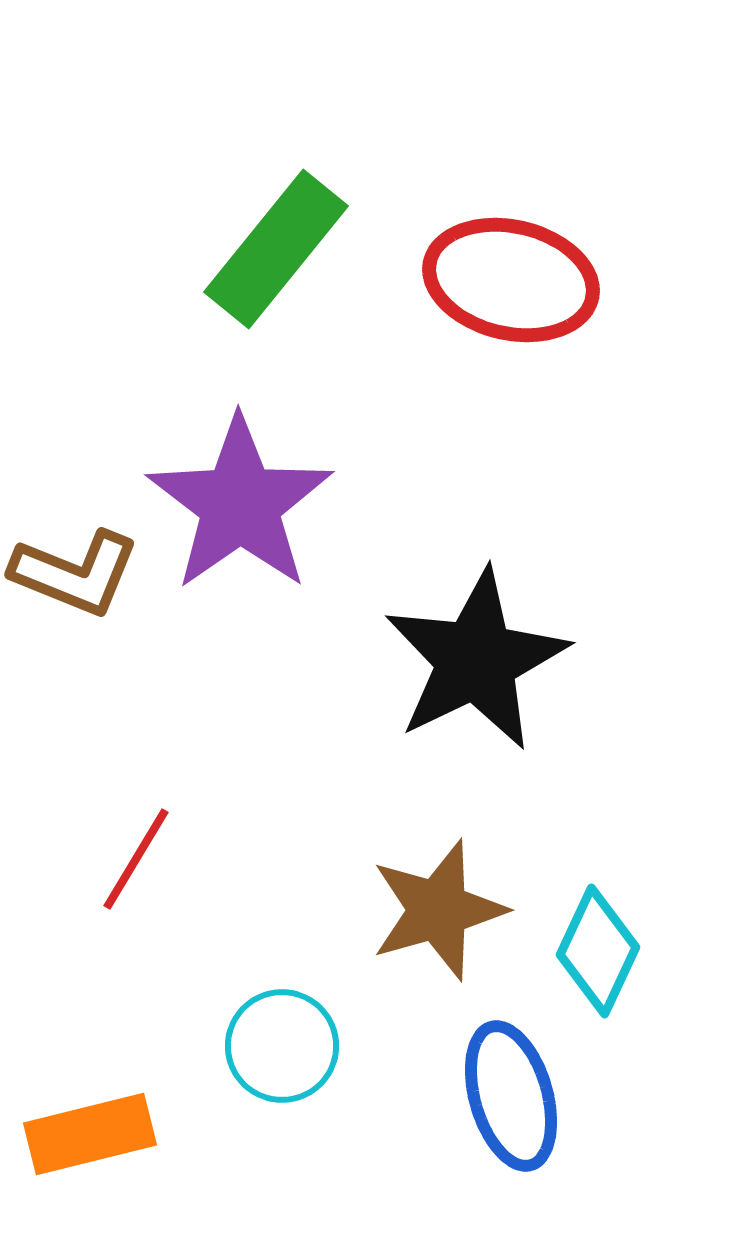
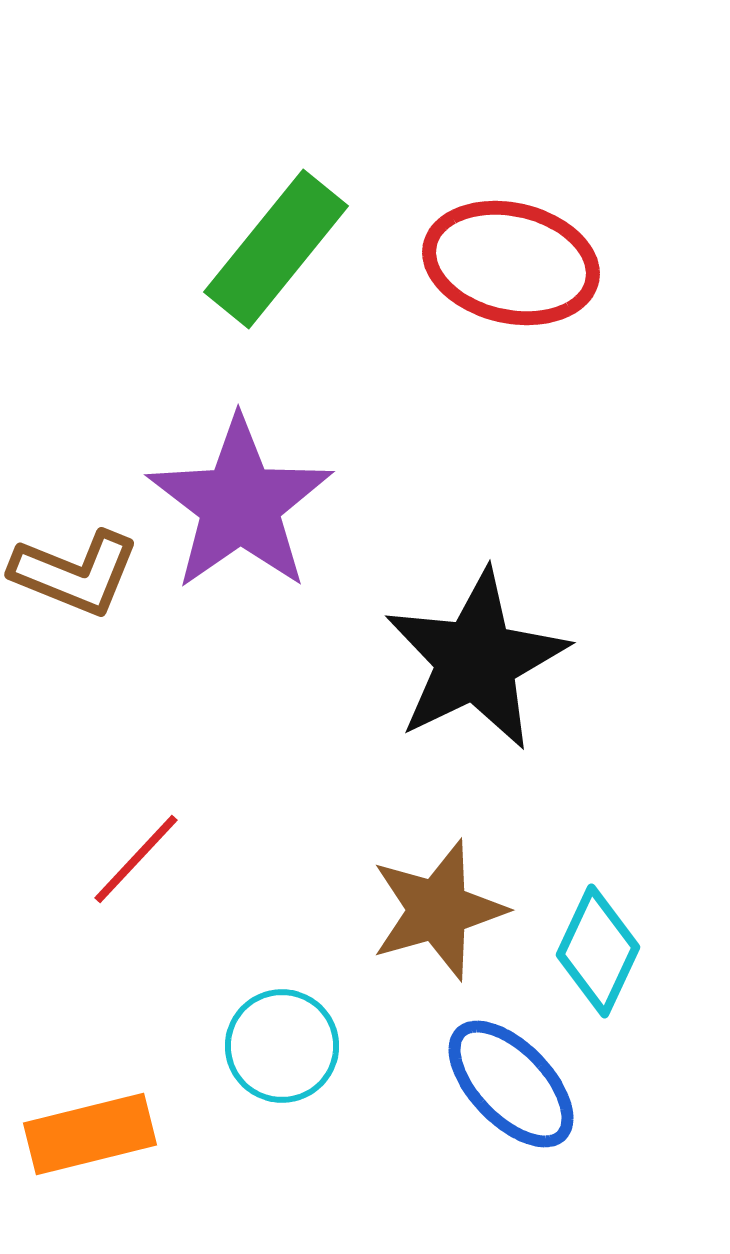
red ellipse: moved 17 px up
red line: rotated 12 degrees clockwise
blue ellipse: moved 12 px up; rotated 28 degrees counterclockwise
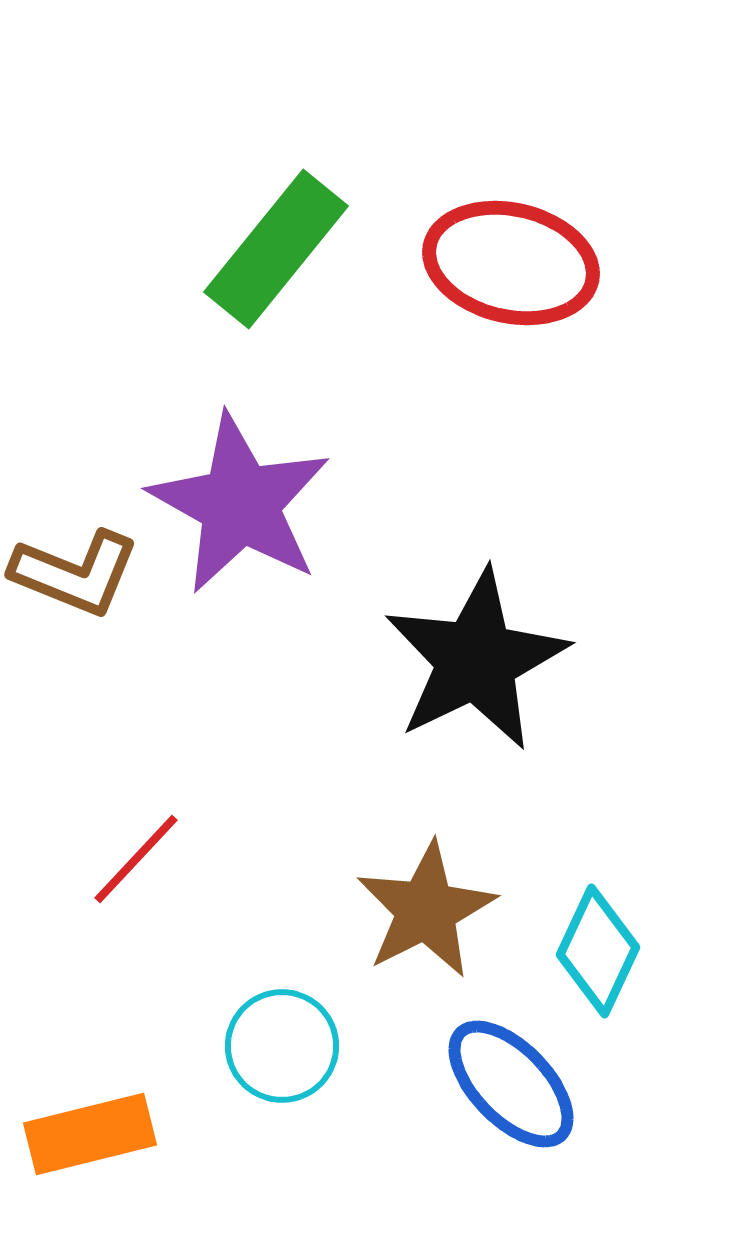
purple star: rotated 8 degrees counterclockwise
brown star: moved 12 px left; rotated 11 degrees counterclockwise
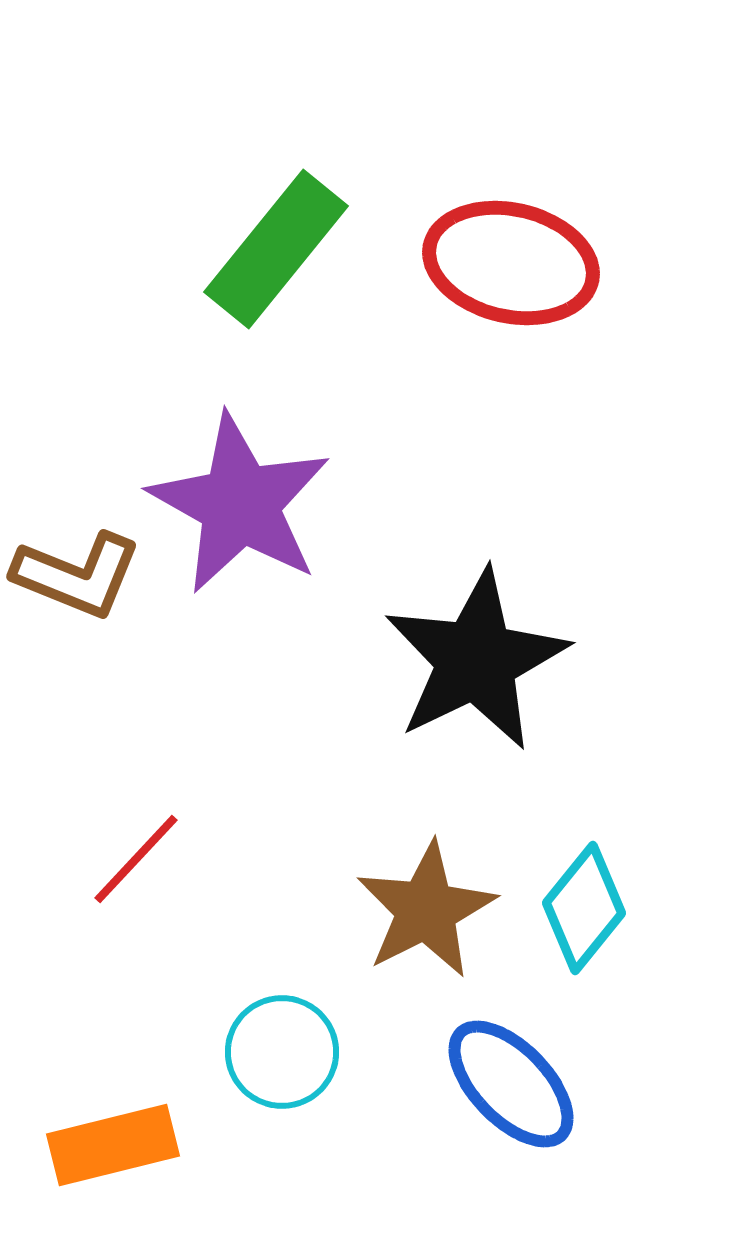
brown L-shape: moved 2 px right, 2 px down
cyan diamond: moved 14 px left, 43 px up; rotated 14 degrees clockwise
cyan circle: moved 6 px down
orange rectangle: moved 23 px right, 11 px down
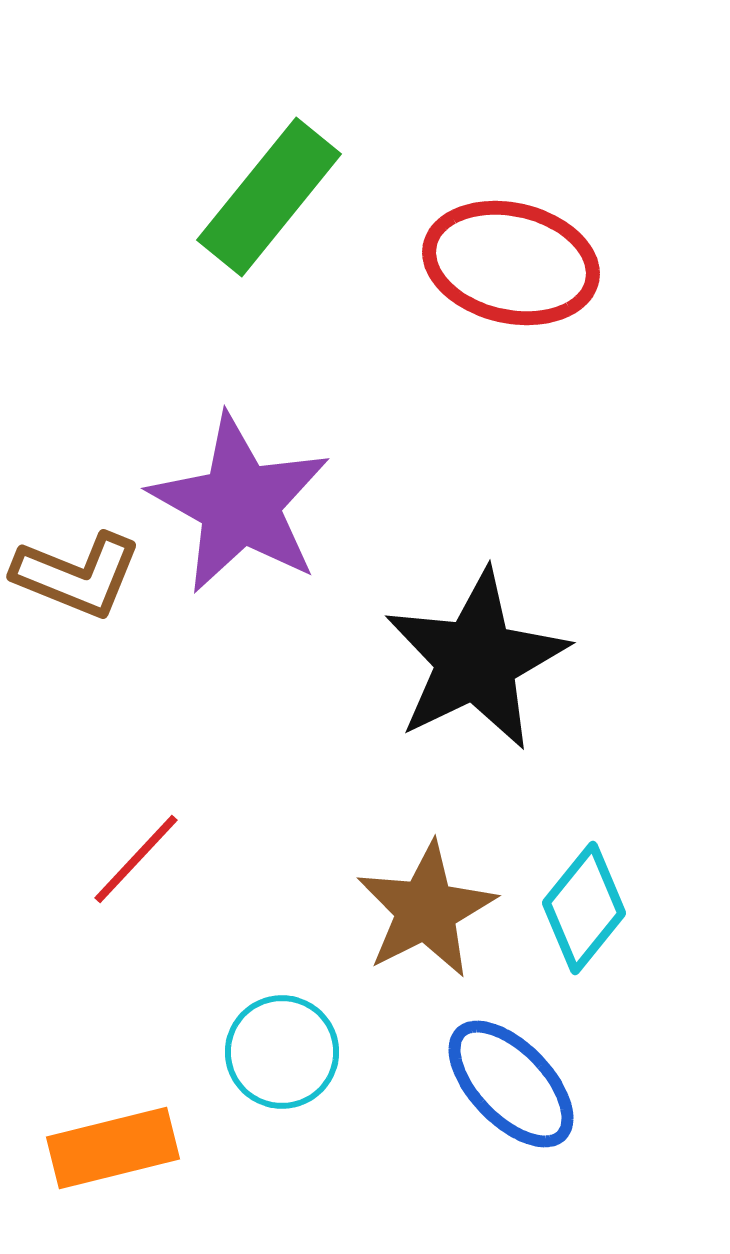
green rectangle: moved 7 px left, 52 px up
orange rectangle: moved 3 px down
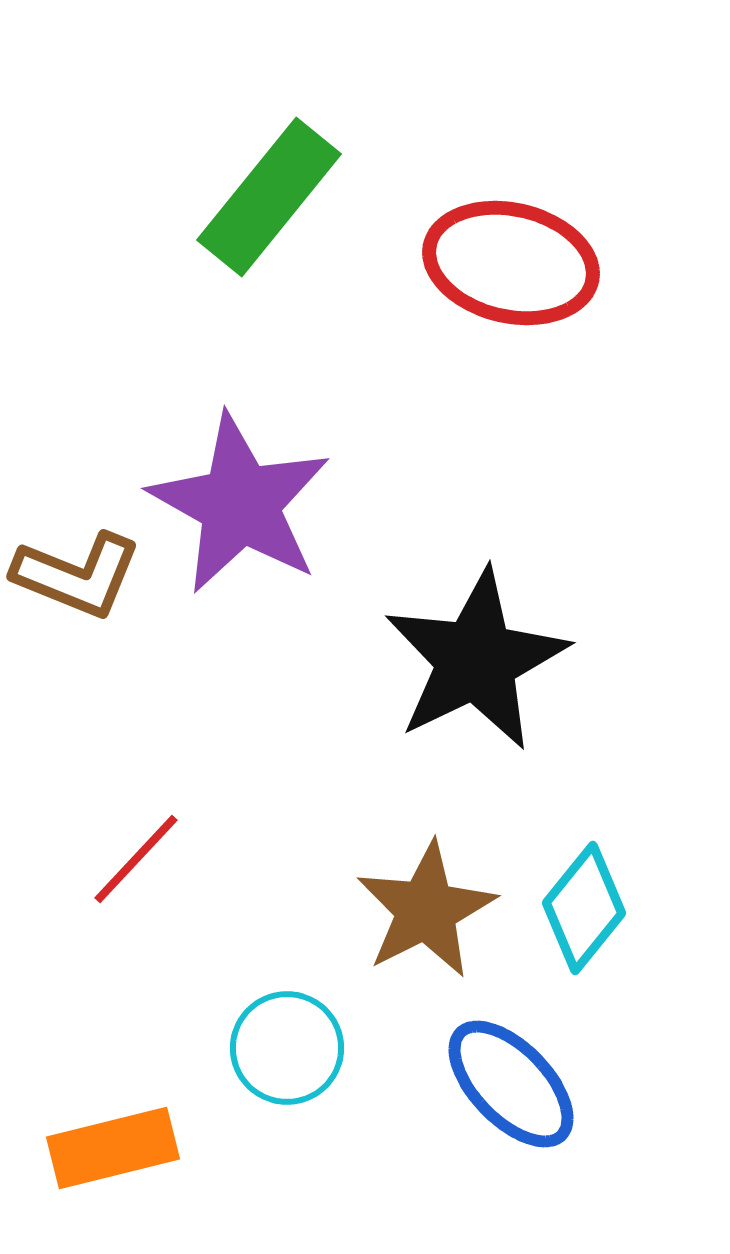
cyan circle: moved 5 px right, 4 px up
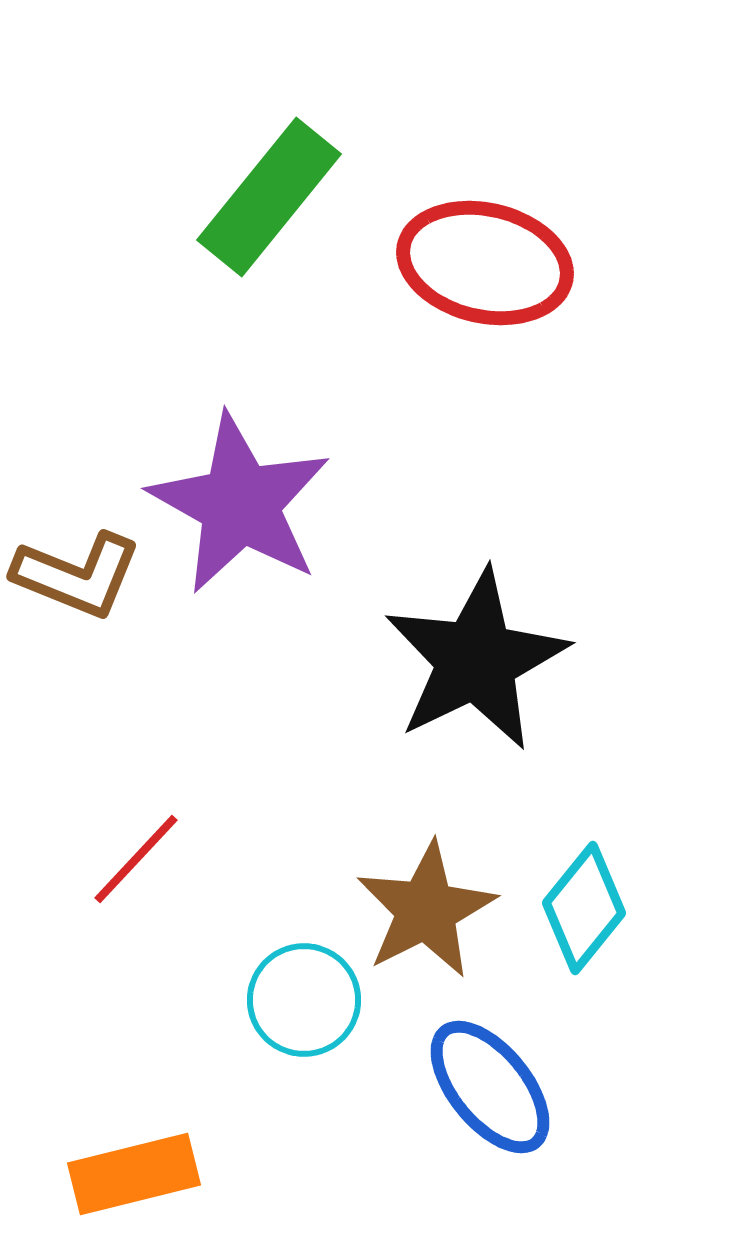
red ellipse: moved 26 px left
cyan circle: moved 17 px right, 48 px up
blue ellipse: moved 21 px left, 3 px down; rotated 5 degrees clockwise
orange rectangle: moved 21 px right, 26 px down
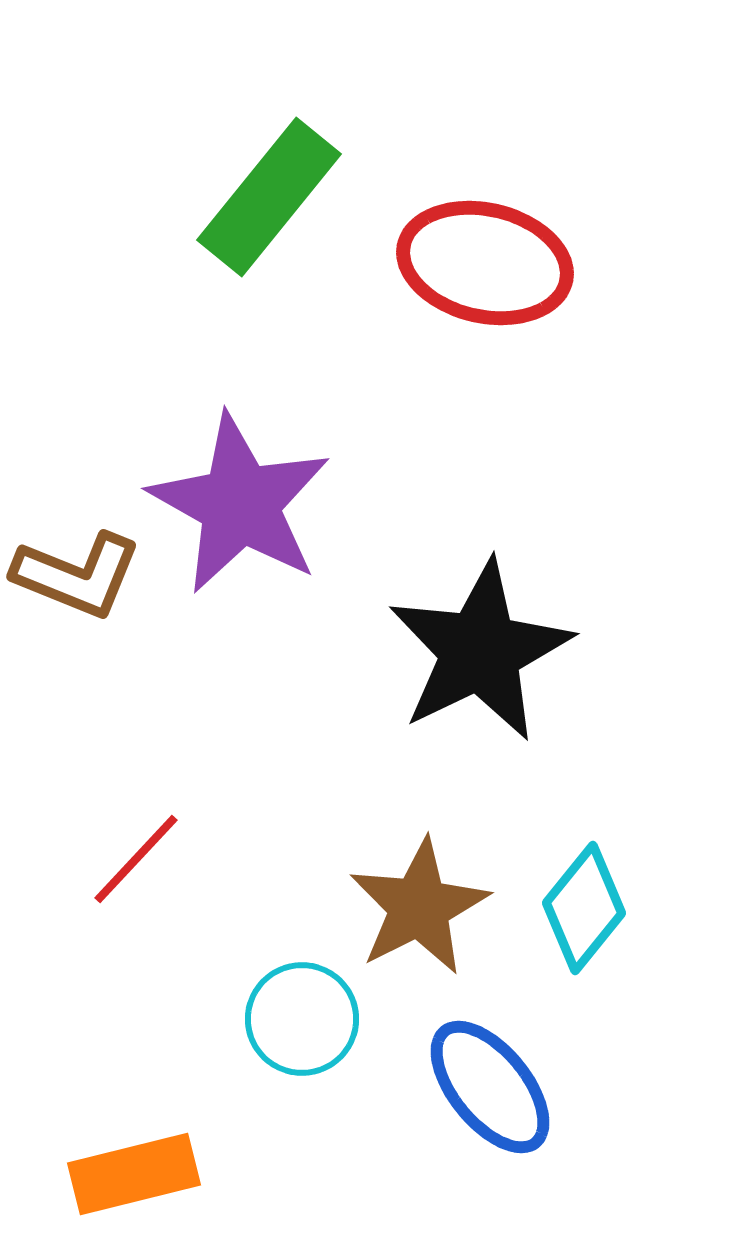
black star: moved 4 px right, 9 px up
brown star: moved 7 px left, 3 px up
cyan circle: moved 2 px left, 19 px down
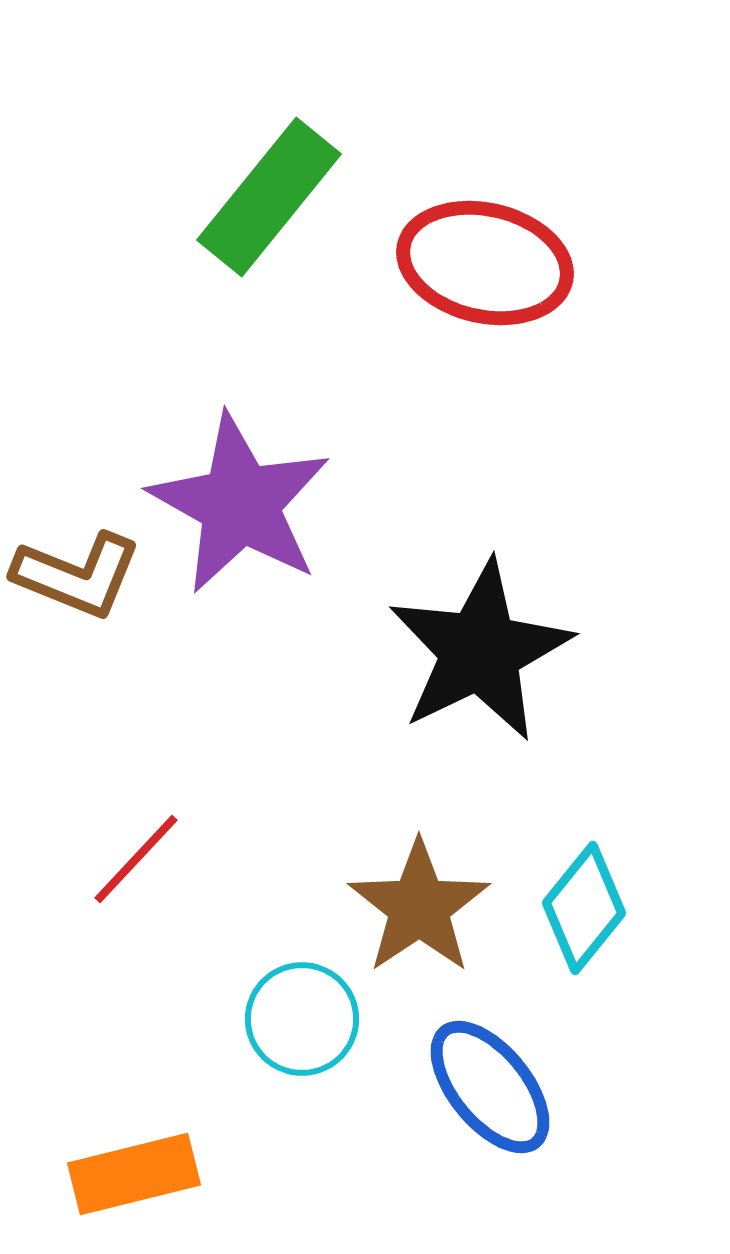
brown star: rotated 7 degrees counterclockwise
